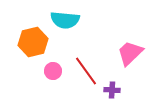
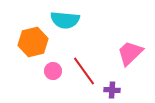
red line: moved 2 px left
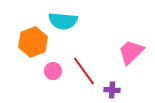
cyan semicircle: moved 2 px left, 1 px down
orange hexagon: rotated 8 degrees counterclockwise
pink trapezoid: moved 1 px right, 1 px up
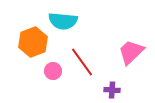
red line: moved 2 px left, 9 px up
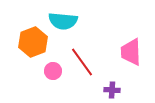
pink trapezoid: rotated 48 degrees counterclockwise
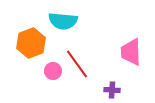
orange hexagon: moved 2 px left, 1 px down
red line: moved 5 px left, 2 px down
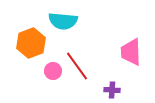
red line: moved 2 px down
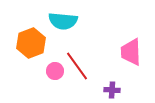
pink circle: moved 2 px right
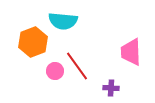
orange hexagon: moved 2 px right, 1 px up
purple cross: moved 1 px left, 2 px up
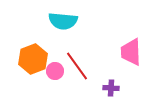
orange hexagon: moved 17 px down
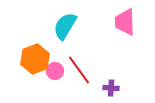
cyan semicircle: moved 2 px right, 5 px down; rotated 116 degrees clockwise
pink trapezoid: moved 6 px left, 30 px up
orange hexagon: moved 2 px right
red line: moved 2 px right, 4 px down
